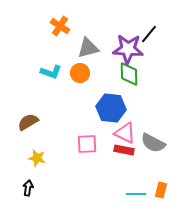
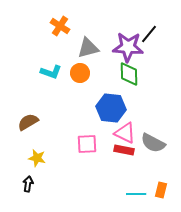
purple star: moved 2 px up
black arrow: moved 4 px up
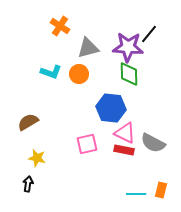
orange circle: moved 1 px left, 1 px down
pink square: rotated 10 degrees counterclockwise
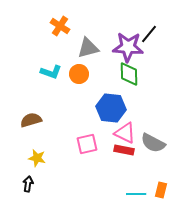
brown semicircle: moved 3 px right, 2 px up; rotated 15 degrees clockwise
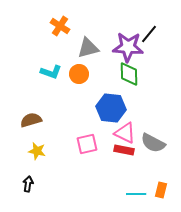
yellow star: moved 7 px up
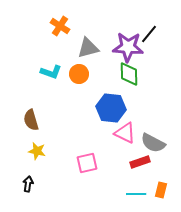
brown semicircle: rotated 90 degrees counterclockwise
pink square: moved 19 px down
red rectangle: moved 16 px right, 12 px down; rotated 30 degrees counterclockwise
